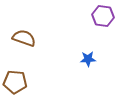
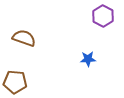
purple hexagon: rotated 20 degrees clockwise
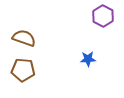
brown pentagon: moved 8 px right, 12 px up
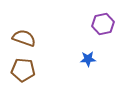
purple hexagon: moved 8 px down; rotated 20 degrees clockwise
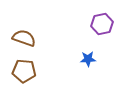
purple hexagon: moved 1 px left
brown pentagon: moved 1 px right, 1 px down
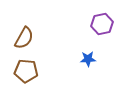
brown semicircle: rotated 100 degrees clockwise
brown pentagon: moved 2 px right
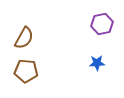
blue star: moved 9 px right, 4 px down
